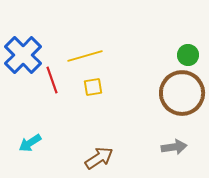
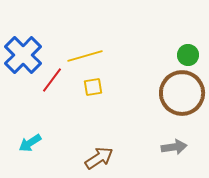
red line: rotated 56 degrees clockwise
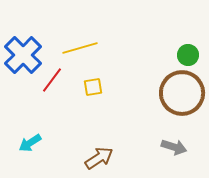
yellow line: moved 5 px left, 8 px up
gray arrow: rotated 25 degrees clockwise
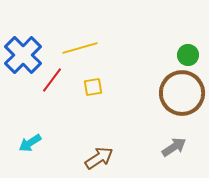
gray arrow: rotated 50 degrees counterclockwise
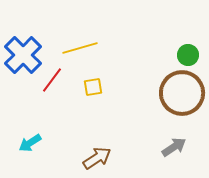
brown arrow: moved 2 px left
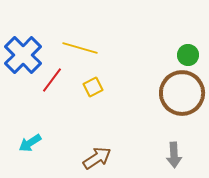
yellow line: rotated 32 degrees clockwise
yellow square: rotated 18 degrees counterclockwise
gray arrow: moved 8 px down; rotated 120 degrees clockwise
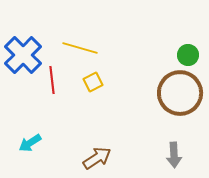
red line: rotated 44 degrees counterclockwise
yellow square: moved 5 px up
brown circle: moved 2 px left
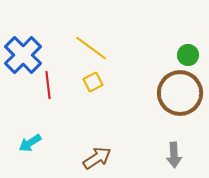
yellow line: moved 11 px right; rotated 20 degrees clockwise
red line: moved 4 px left, 5 px down
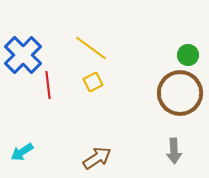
cyan arrow: moved 8 px left, 9 px down
gray arrow: moved 4 px up
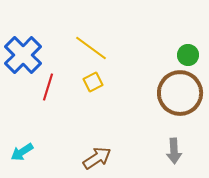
red line: moved 2 px down; rotated 24 degrees clockwise
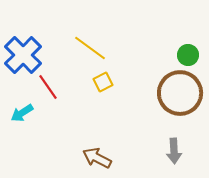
yellow line: moved 1 px left
yellow square: moved 10 px right
red line: rotated 52 degrees counterclockwise
cyan arrow: moved 39 px up
brown arrow: rotated 120 degrees counterclockwise
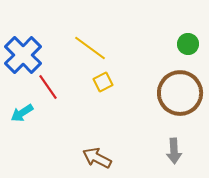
green circle: moved 11 px up
